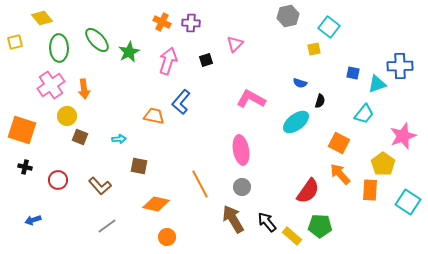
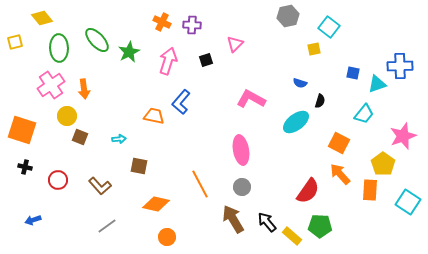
purple cross at (191, 23): moved 1 px right, 2 px down
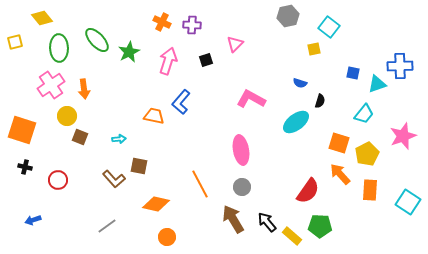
orange square at (339, 143): rotated 10 degrees counterclockwise
yellow pentagon at (383, 164): moved 16 px left, 10 px up; rotated 10 degrees clockwise
brown L-shape at (100, 186): moved 14 px right, 7 px up
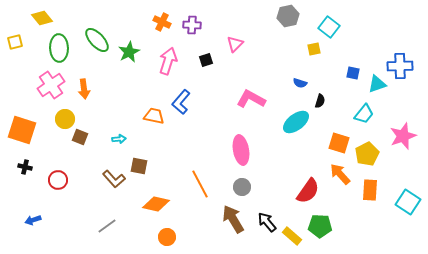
yellow circle at (67, 116): moved 2 px left, 3 px down
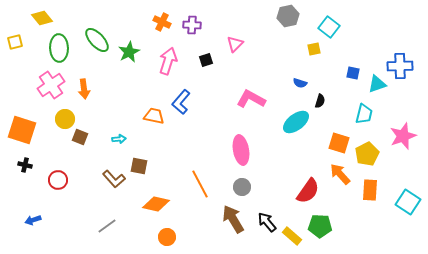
cyan trapezoid at (364, 114): rotated 25 degrees counterclockwise
black cross at (25, 167): moved 2 px up
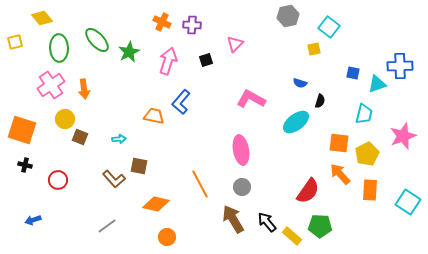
orange square at (339, 143): rotated 10 degrees counterclockwise
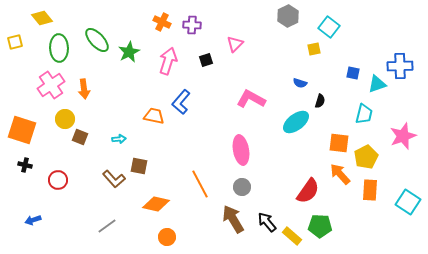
gray hexagon at (288, 16): rotated 15 degrees counterclockwise
yellow pentagon at (367, 154): moved 1 px left, 3 px down
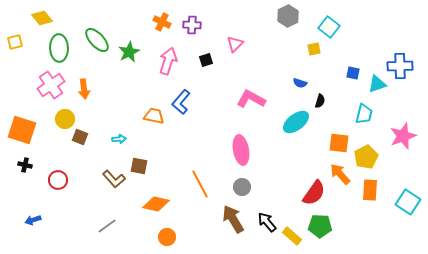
red semicircle at (308, 191): moved 6 px right, 2 px down
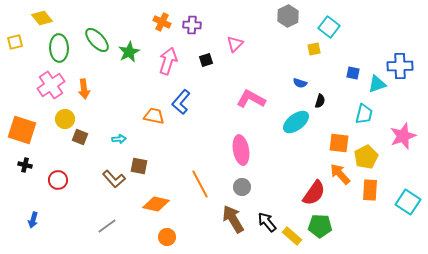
blue arrow at (33, 220): rotated 56 degrees counterclockwise
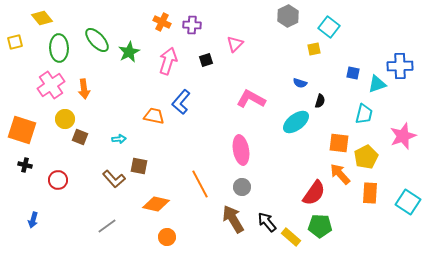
orange rectangle at (370, 190): moved 3 px down
yellow rectangle at (292, 236): moved 1 px left, 1 px down
